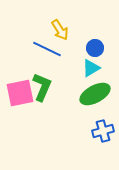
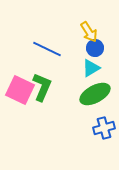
yellow arrow: moved 29 px right, 2 px down
pink square: moved 3 px up; rotated 36 degrees clockwise
blue cross: moved 1 px right, 3 px up
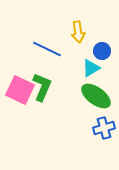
yellow arrow: moved 11 px left; rotated 25 degrees clockwise
blue circle: moved 7 px right, 3 px down
green ellipse: moved 1 px right, 2 px down; rotated 64 degrees clockwise
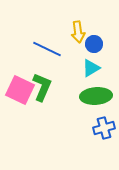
blue circle: moved 8 px left, 7 px up
green ellipse: rotated 40 degrees counterclockwise
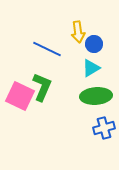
pink square: moved 6 px down
